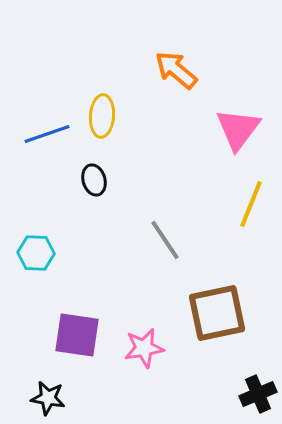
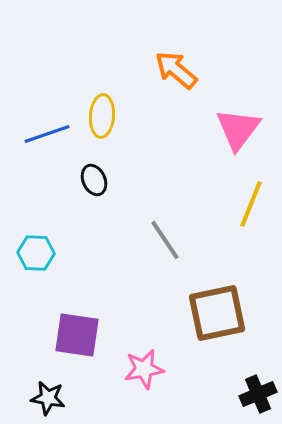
black ellipse: rotated 8 degrees counterclockwise
pink star: moved 21 px down
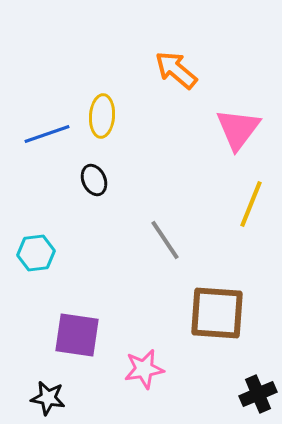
cyan hexagon: rotated 9 degrees counterclockwise
brown square: rotated 16 degrees clockwise
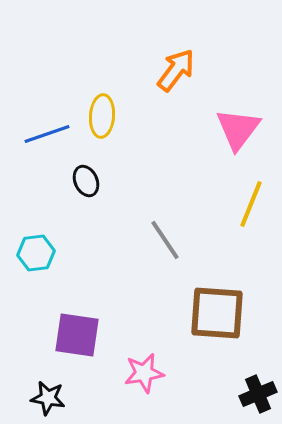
orange arrow: rotated 87 degrees clockwise
black ellipse: moved 8 px left, 1 px down
pink star: moved 4 px down
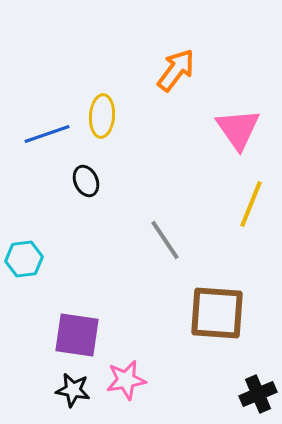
pink triangle: rotated 12 degrees counterclockwise
cyan hexagon: moved 12 px left, 6 px down
pink star: moved 18 px left, 7 px down
black star: moved 25 px right, 8 px up
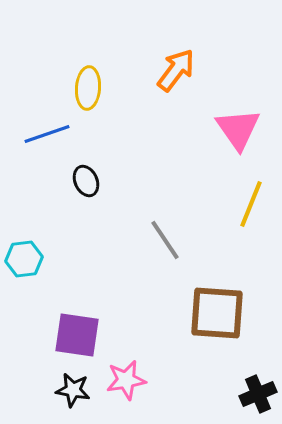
yellow ellipse: moved 14 px left, 28 px up
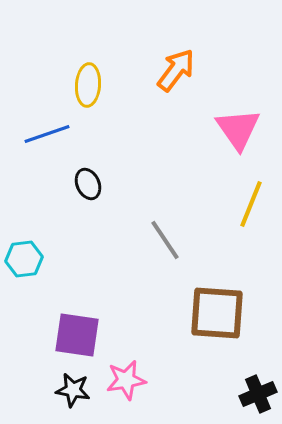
yellow ellipse: moved 3 px up
black ellipse: moved 2 px right, 3 px down
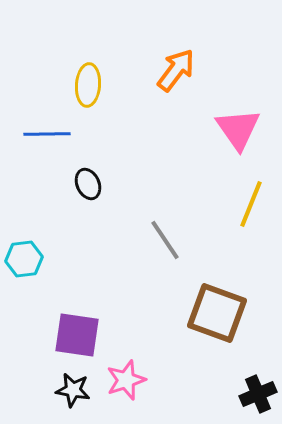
blue line: rotated 18 degrees clockwise
brown square: rotated 16 degrees clockwise
pink star: rotated 9 degrees counterclockwise
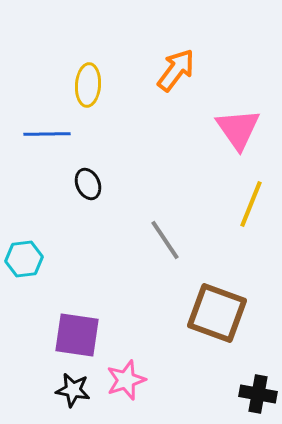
black cross: rotated 33 degrees clockwise
